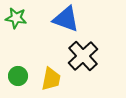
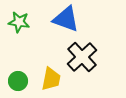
green star: moved 3 px right, 4 px down
black cross: moved 1 px left, 1 px down
green circle: moved 5 px down
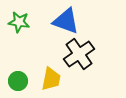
blue triangle: moved 2 px down
black cross: moved 3 px left, 3 px up; rotated 8 degrees clockwise
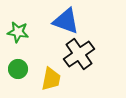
green star: moved 1 px left, 10 px down
green circle: moved 12 px up
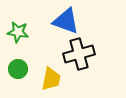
black cross: rotated 20 degrees clockwise
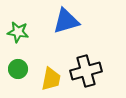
blue triangle: rotated 36 degrees counterclockwise
black cross: moved 7 px right, 17 px down
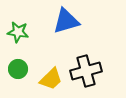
yellow trapezoid: rotated 35 degrees clockwise
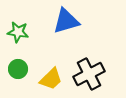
black cross: moved 3 px right, 3 px down; rotated 12 degrees counterclockwise
